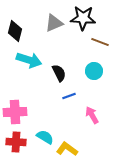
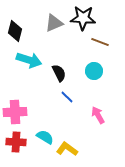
blue line: moved 2 px left, 1 px down; rotated 64 degrees clockwise
pink arrow: moved 6 px right
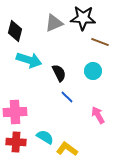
cyan circle: moved 1 px left
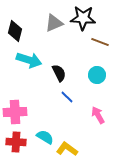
cyan circle: moved 4 px right, 4 px down
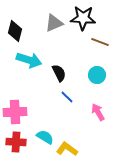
pink arrow: moved 3 px up
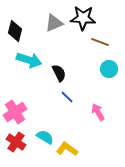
cyan circle: moved 12 px right, 6 px up
pink cross: rotated 30 degrees counterclockwise
red cross: rotated 30 degrees clockwise
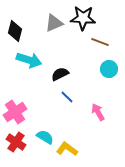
black semicircle: moved 1 px right, 1 px down; rotated 90 degrees counterclockwise
